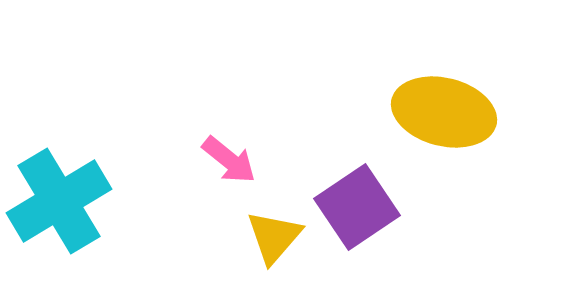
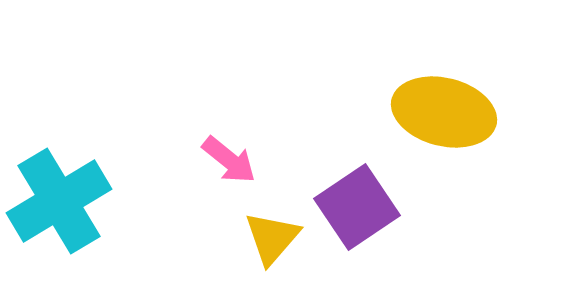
yellow triangle: moved 2 px left, 1 px down
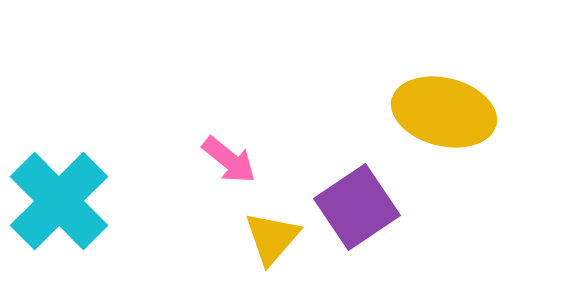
cyan cross: rotated 14 degrees counterclockwise
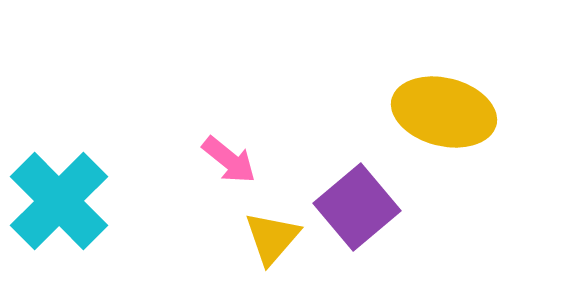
purple square: rotated 6 degrees counterclockwise
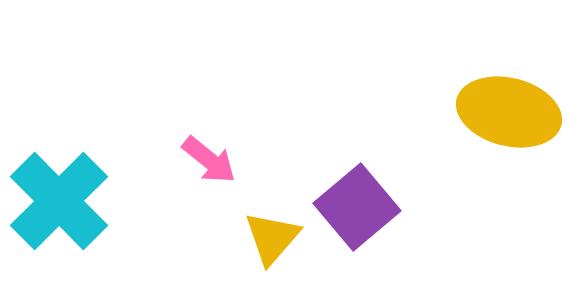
yellow ellipse: moved 65 px right
pink arrow: moved 20 px left
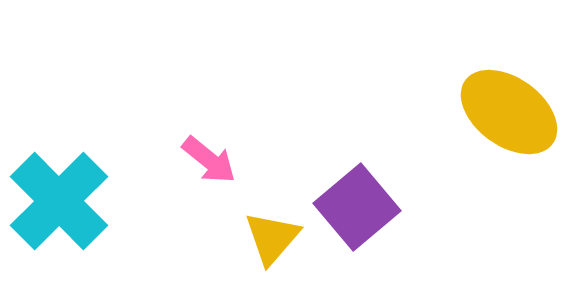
yellow ellipse: rotated 22 degrees clockwise
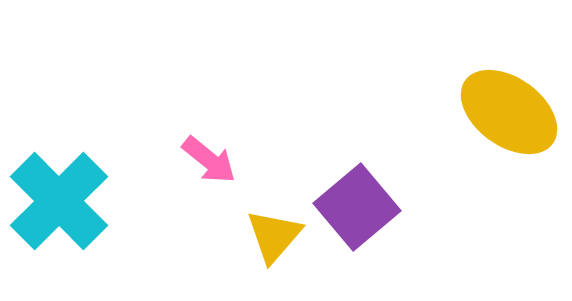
yellow triangle: moved 2 px right, 2 px up
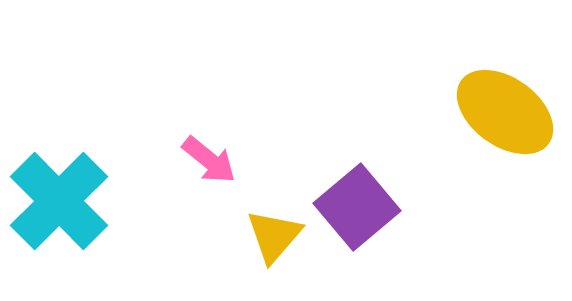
yellow ellipse: moved 4 px left
